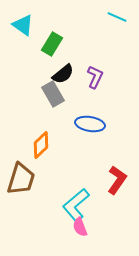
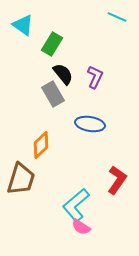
black semicircle: rotated 90 degrees counterclockwise
pink semicircle: moved 1 px right; rotated 36 degrees counterclockwise
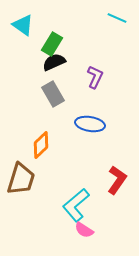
cyan line: moved 1 px down
black semicircle: moved 9 px left, 12 px up; rotated 75 degrees counterclockwise
pink semicircle: moved 3 px right, 3 px down
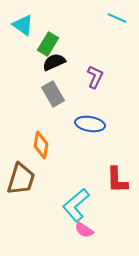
green rectangle: moved 4 px left
orange diamond: rotated 36 degrees counterclockwise
red L-shape: rotated 144 degrees clockwise
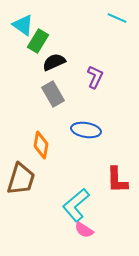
green rectangle: moved 10 px left, 3 px up
blue ellipse: moved 4 px left, 6 px down
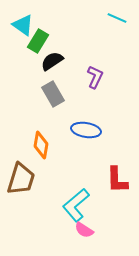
black semicircle: moved 2 px left, 1 px up; rotated 10 degrees counterclockwise
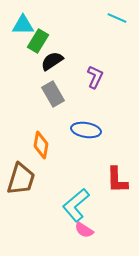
cyan triangle: rotated 35 degrees counterclockwise
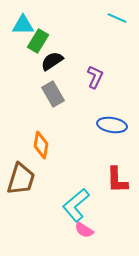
blue ellipse: moved 26 px right, 5 px up
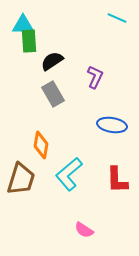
green rectangle: moved 9 px left; rotated 35 degrees counterclockwise
cyan L-shape: moved 7 px left, 31 px up
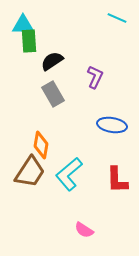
brown trapezoid: moved 9 px right, 7 px up; rotated 16 degrees clockwise
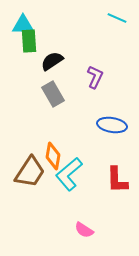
orange diamond: moved 12 px right, 11 px down
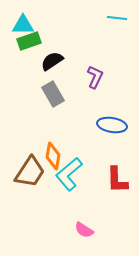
cyan line: rotated 18 degrees counterclockwise
green rectangle: rotated 75 degrees clockwise
